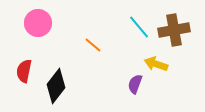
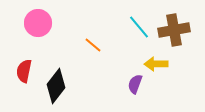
yellow arrow: rotated 20 degrees counterclockwise
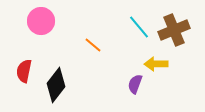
pink circle: moved 3 px right, 2 px up
brown cross: rotated 12 degrees counterclockwise
black diamond: moved 1 px up
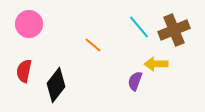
pink circle: moved 12 px left, 3 px down
purple semicircle: moved 3 px up
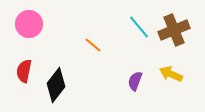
yellow arrow: moved 15 px right, 10 px down; rotated 25 degrees clockwise
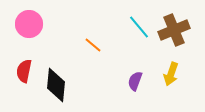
yellow arrow: rotated 95 degrees counterclockwise
black diamond: rotated 32 degrees counterclockwise
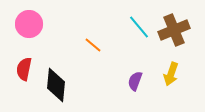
red semicircle: moved 2 px up
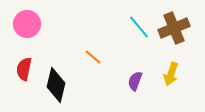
pink circle: moved 2 px left
brown cross: moved 2 px up
orange line: moved 12 px down
black diamond: rotated 8 degrees clockwise
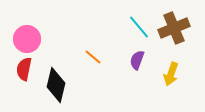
pink circle: moved 15 px down
purple semicircle: moved 2 px right, 21 px up
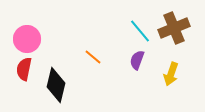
cyan line: moved 1 px right, 4 px down
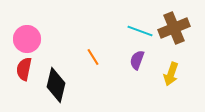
cyan line: rotated 30 degrees counterclockwise
orange line: rotated 18 degrees clockwise
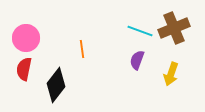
pink circle: moved 1 px left, 1 px up
orange line: moved 11 px left, 8 px up; rotated 24 degrees clockwise
black diamond: rotated 24 degrees clockwise
